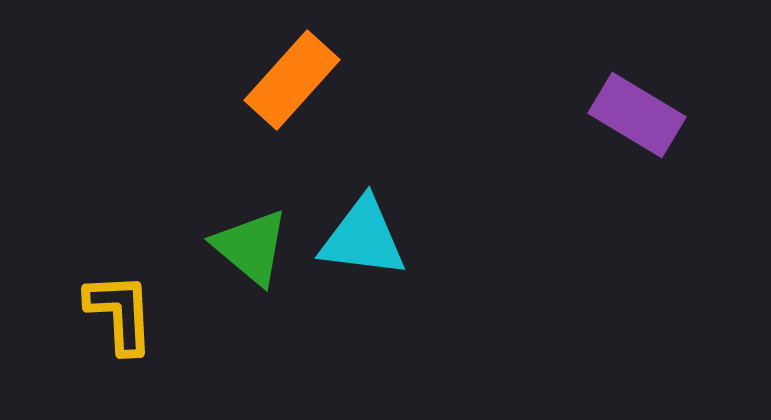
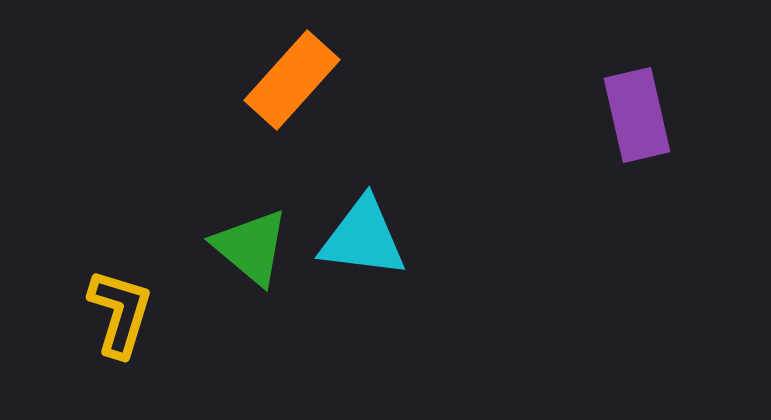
purple rectangle: rotated 46 degrees clockwise
yellow L-shape: rotated 20 degrees clockwise
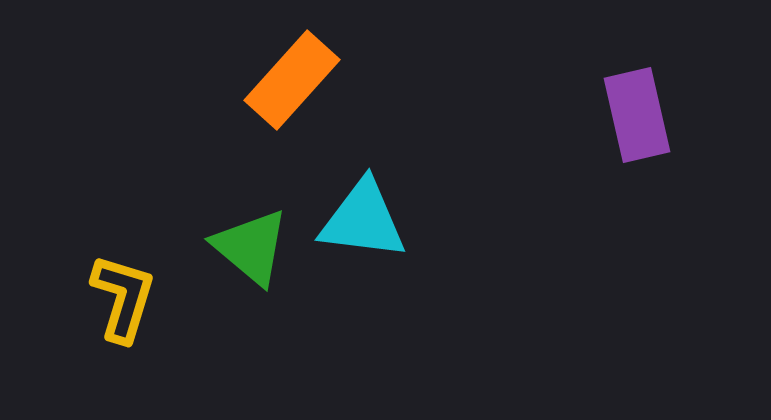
cyan triangle: moved 18 px up
yellow L-shape: moved 3 px right, 15 px up
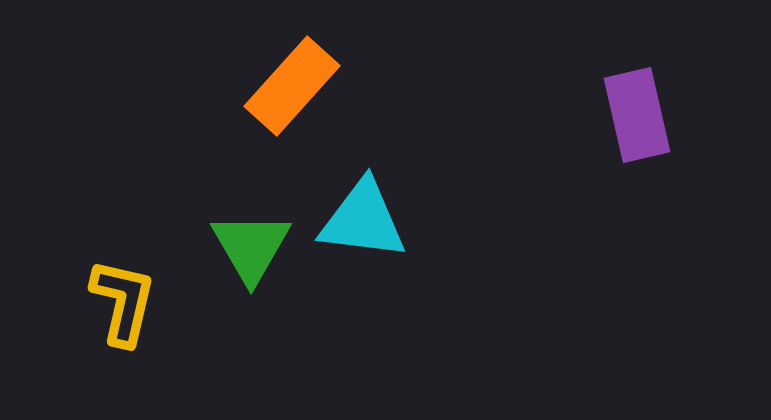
orange rectangle: moved 6 px down
green triangle: rotated 20 degrees clockwise
yellow L-shape: moved 4 px down; rotated 4 degrees counterclockwise
